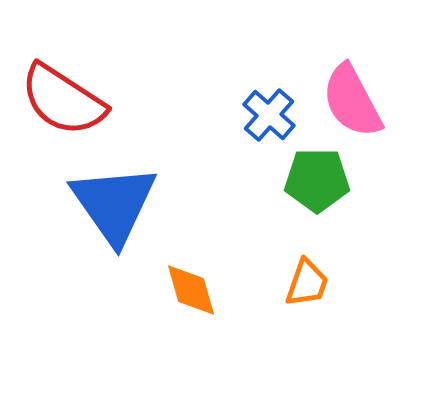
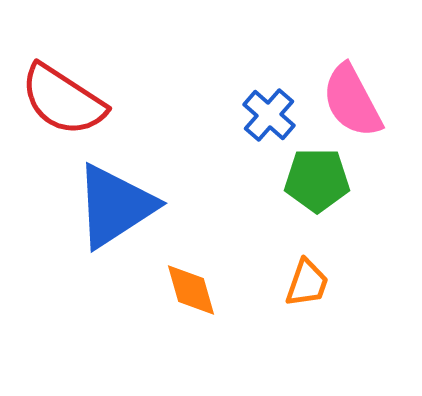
blue triangle: moved 1 px right, 2 px down; rotated 32 degrees clockwise
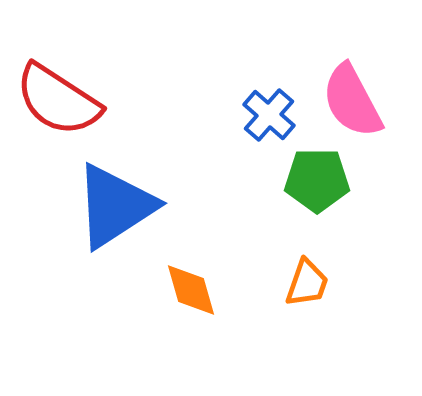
red semicircle: moved 5 px left
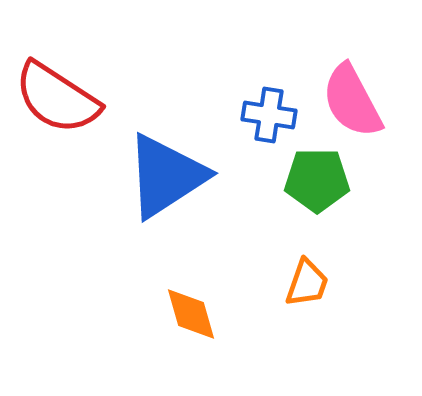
red semicircle: moved 1 px left, 2 px up
blue cross: rotated 32 degrees counterclockwise
blue triangle: moved 51 px right, 30 px up
orange diamond: moved 24 px down
